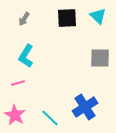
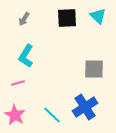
gray square: moved 6 px left, 11 px down
cyan line: moved 2 px right, 3 px up
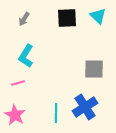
cyan line: moved 4 px right, 2 px up; rotated 48 degrees clockwise
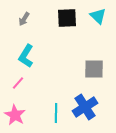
pink line: rotated 32 degrees counterclockwise
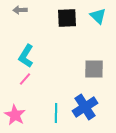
gray arrow: moved 4 px left, 9 px up; rotated 56 degrees clockwise
pink line: moved 7 px right, 4 px up
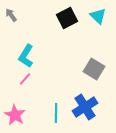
gray arrow: moved 9 px left, 5 px down; rotated 56 degrees clockwise
black square: rotated 25 degrees counterclockwise
gray square: rotated 30 degrees clockwise
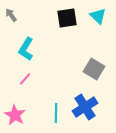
black square: rotated 20 degrees clockwise
cyan L-shape: moved 7 px up
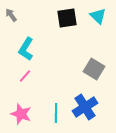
pink line: moved 3 px up
pink star: moved 6 px right, 1 px up; rotated 10 degrees counterclockwise
